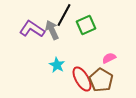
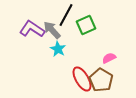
black line: moved 2 px right
gray arrow: rotated 18 degrees counterclockwise
cyan star: moved 1 px right, 16 px up
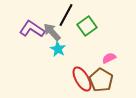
green square: moved 1 px right, 1 px down; rotated 12 degrees counterclockwise
gray arrow: moved 2 px down
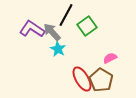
pink semicircle: moved 1 px right
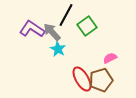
brown pentagon: rotated 25 degrees clockwise
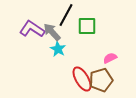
green square: rotated 36 degrees clockwise
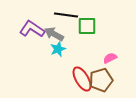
black line: rotated 70 degrees clockwise
gray arrow: moved 2 px right, 2 px down; rotated 18 degrees counterclockwise
cyan star: rotated 21 degrees clockwise
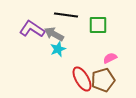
green square: moved 11 px right, 1 px up
brown pentagon: moved 2 px right
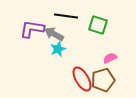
black line: moved 1 px down
green square: rotated 18 degrees clockwise
purple L-shape: rotated 25 degrees counterclockwise
